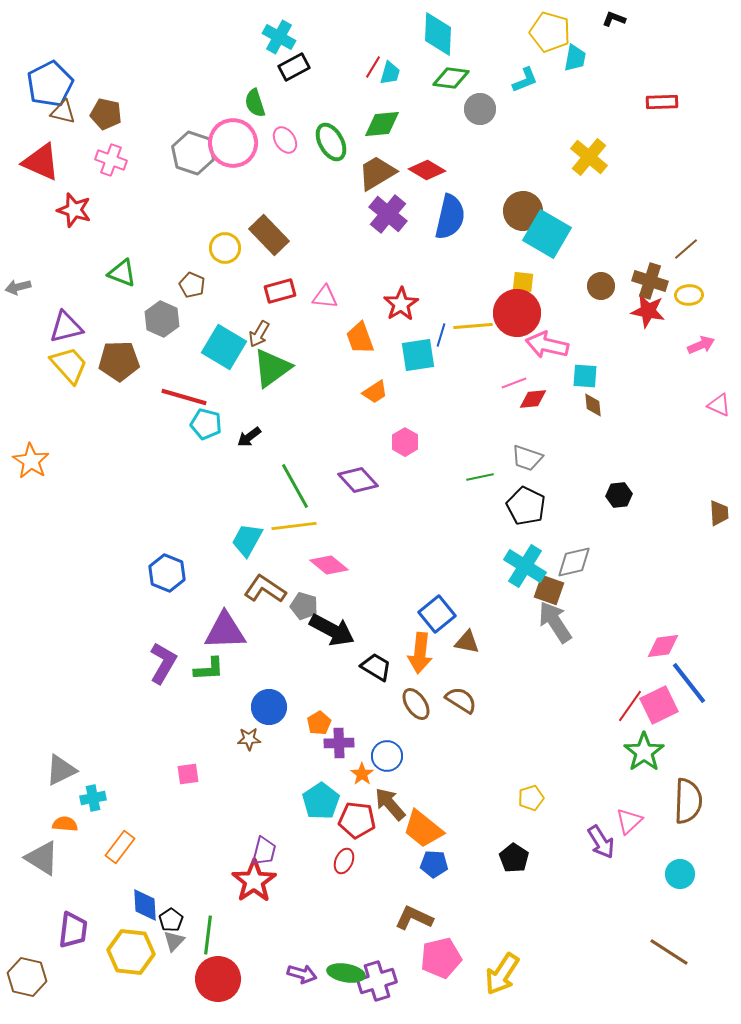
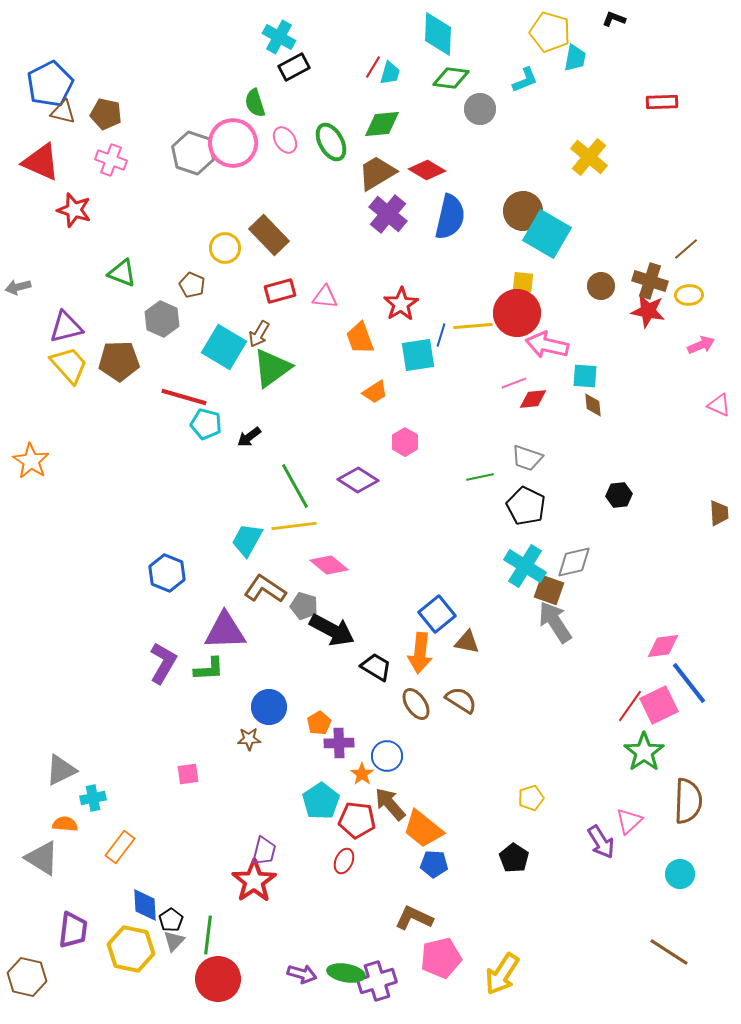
purple diamond at (358, 480): rotated 15 degrees counterclockwise
yellow hexagon at (131, 952): moved 3 px up; rotated 6 degrees clockwise
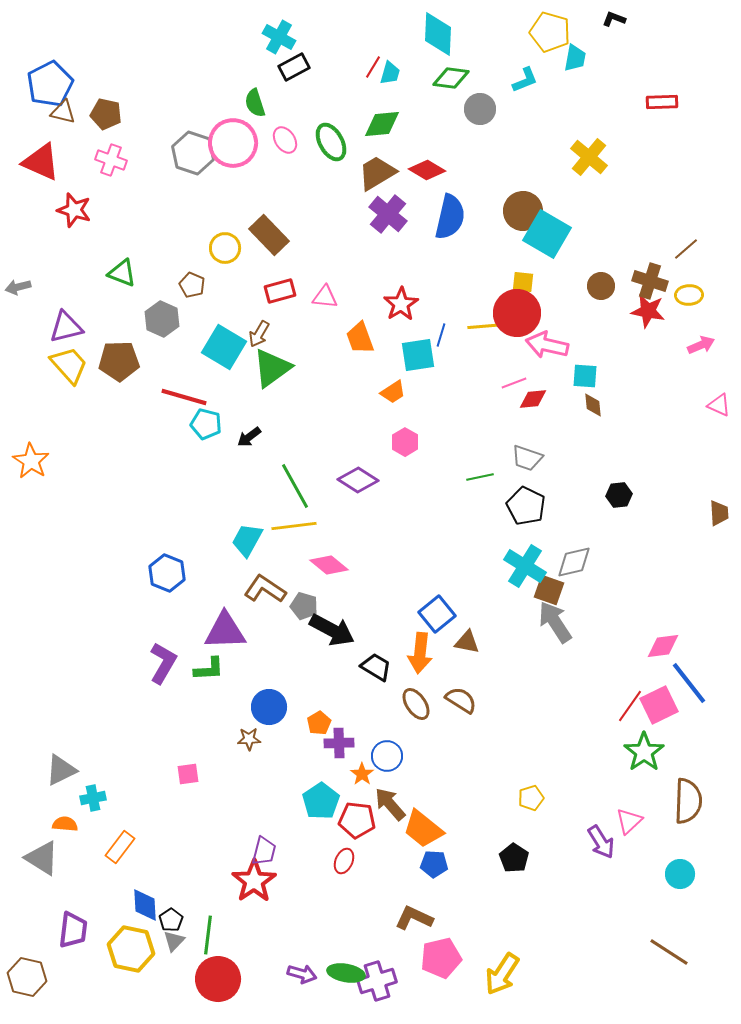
yellow line at (473, 326): moved 14 px right
orange trapezoid at (375, 392): moved 18 px right
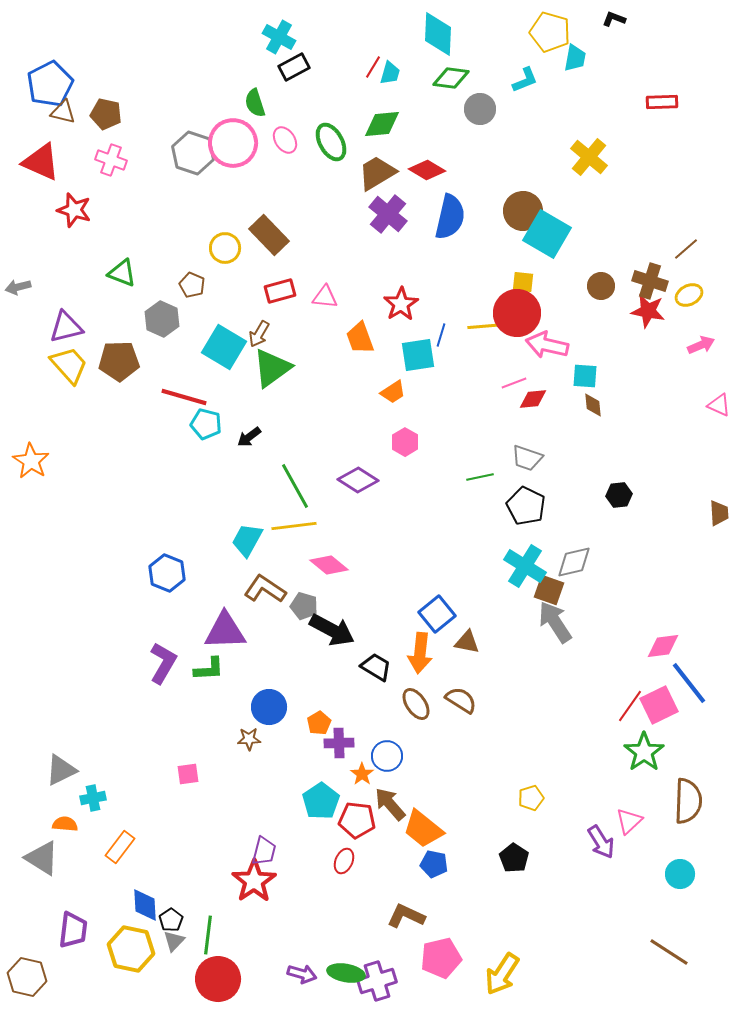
yellow ellipse at (689, 295): rotated 24 degrees counterclockwise
blue pentagon at (434, 864): rotated 8 degrees clockwise
brown L-shape at (414, 918): moved 8 px left, 2 px up
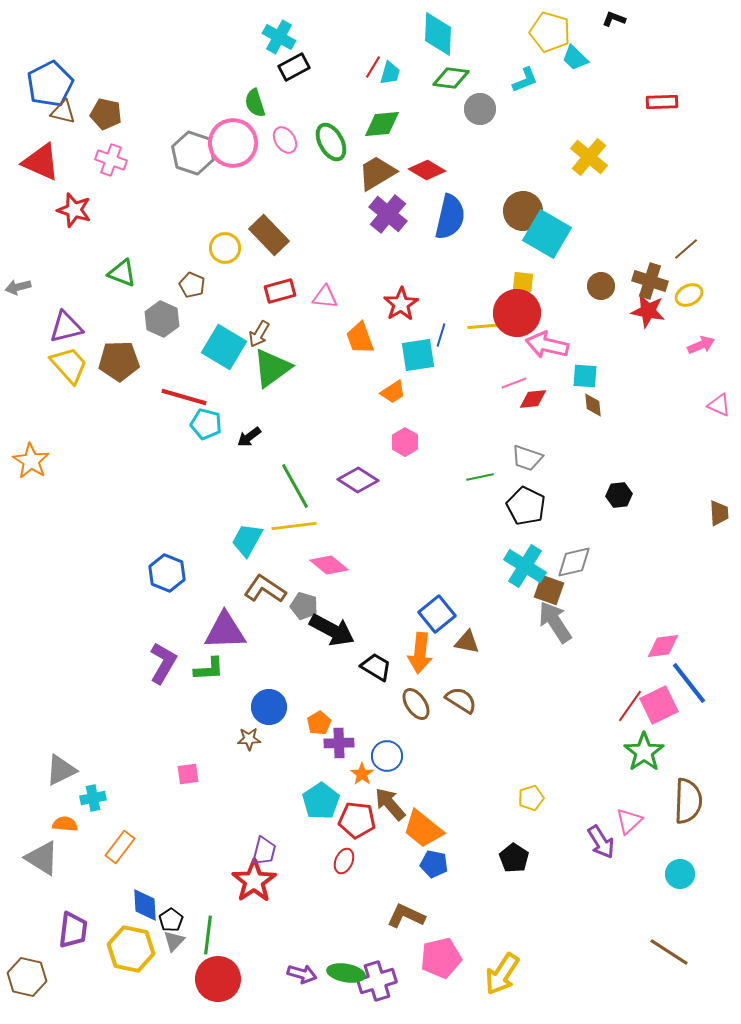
cyan trapezoid at (575, 58): rotated 124 degrees clockwise
